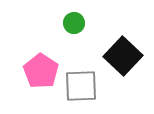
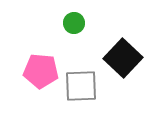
black square: moved 2 px down
pink pentagon: rotated 28 degrees counterclockwise
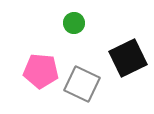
black square: moved 5 px right; rotated 21 degrees clockwise
gray square: moved 1 px right, 2 px up; rotated 27 degrees clockwise
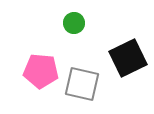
gray square: rotated 12 degrees counterclockwise
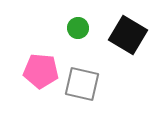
green circle: moved 4 px right, 5 px down
black square: moved 23 px up; rotated 33 degrees counterclockwise
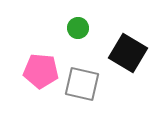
black square: moved 18 px down
